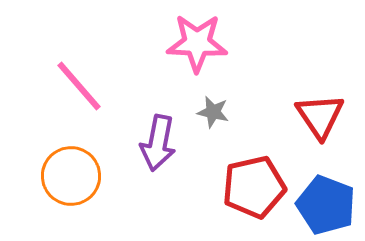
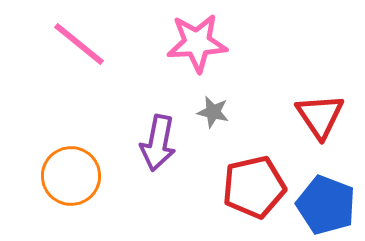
pink star: rotated 6 degrees counterclockwise
pink line: moved 42 px up; rotated 10 degrees counterclockwise
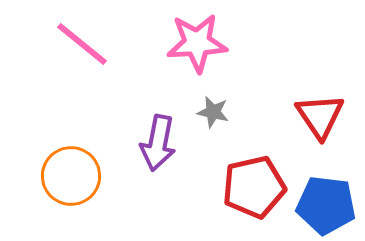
pink line: moved 3 px right
blue pentagon: rotated 14 degrees counterclockwise
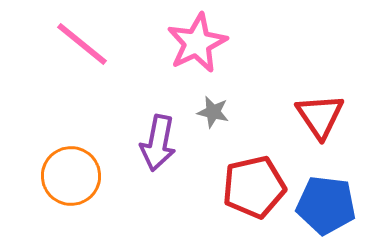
pink star: rotated 22 degrees counterclockwise
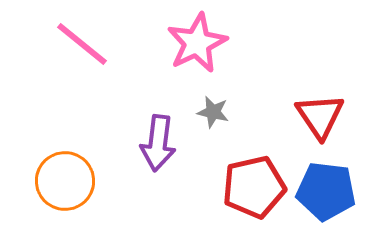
purple arrow: rotated 4 degrees counterclockwise
orange circle: moved 6 px left, 5 px down
blue pentagon: moved 14 px up
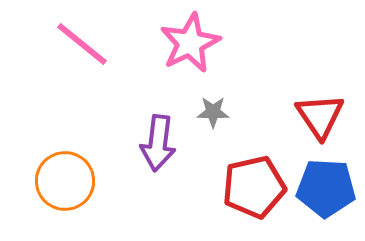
pink star: moved 7 px left
gray star: rotated 12 degrees counterclockwise
blue pentagon: moved 3 px up; rotated 4 degrees counterclockwise
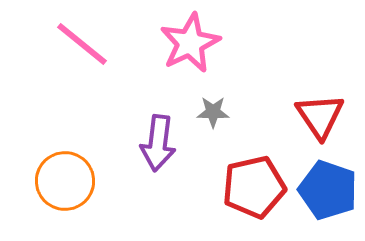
blue pentagon: moved 2 px right, 2 px down; rotated 16 degrees clockwise
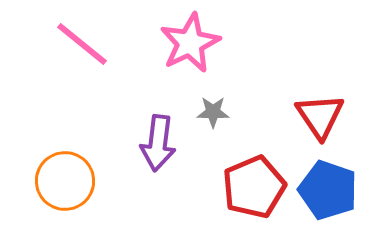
red pentagon: rotated 10 degrees counterclockwise
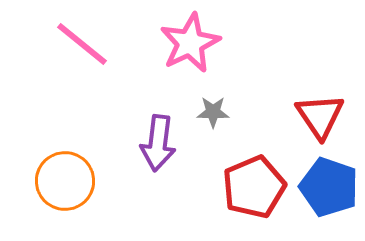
blue pentagon: moved 1 px right, 3 px up
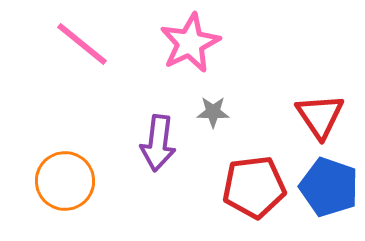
red pentagon: rotated 16 degrees clockwise
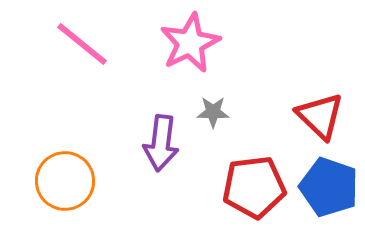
red triangle: rotated 12 degrees counterclockwise
purple arrow: moved 3 px right
